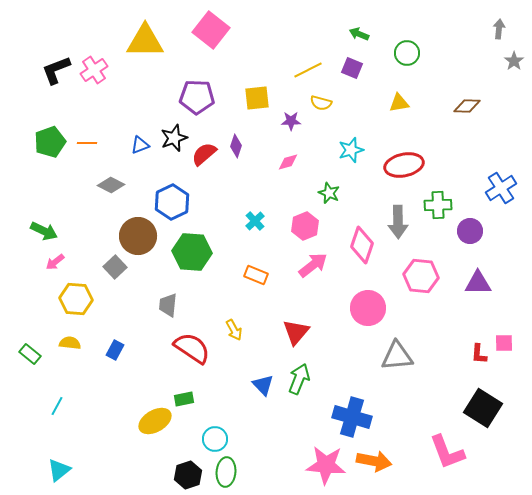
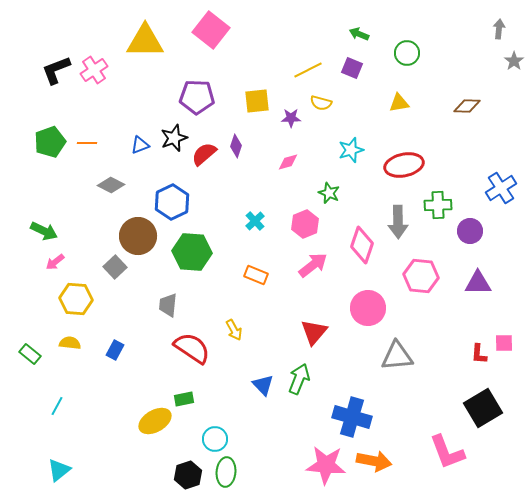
yellow square at (257, 98): moved 3 px down
purple star at (291, 121): moved 3 px up
pink hexagon at (305, 226): moved 2 px up
red triangle at (296, 332): moved 18 px right
black square at (483, 408): rotated 27 degrees clockwise
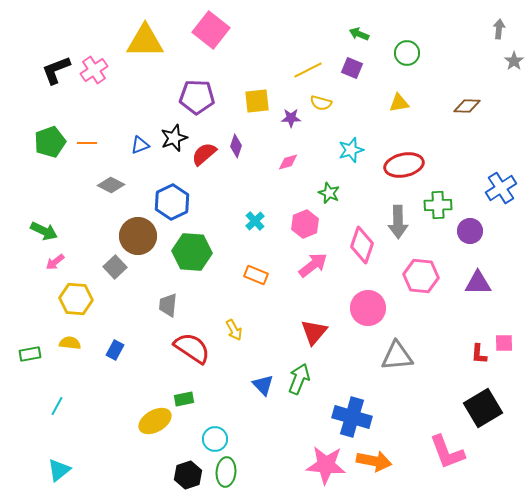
green rectangle at (30, 354): rotated 50 degrees counterclockwise
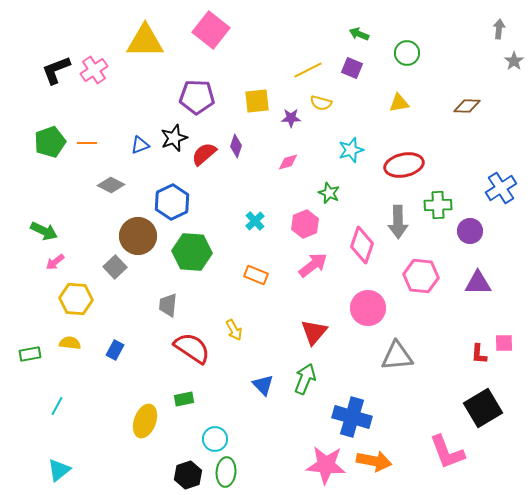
green arrow at (299, 379): moved 6 px right
yellow ellipse at (155, 421): moved 10 px left; rotated 40 degrees counterclockwise
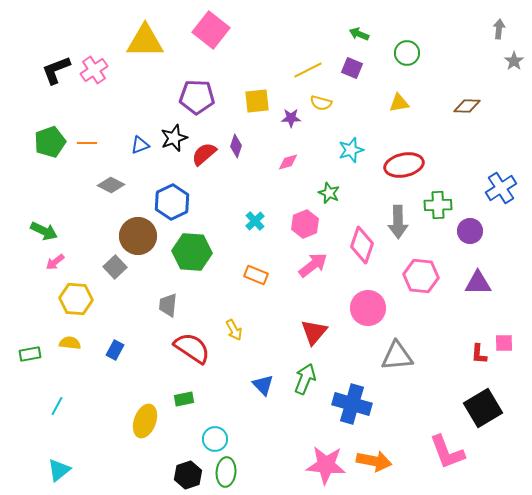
blue cross at (352, 417): moved 13 px up
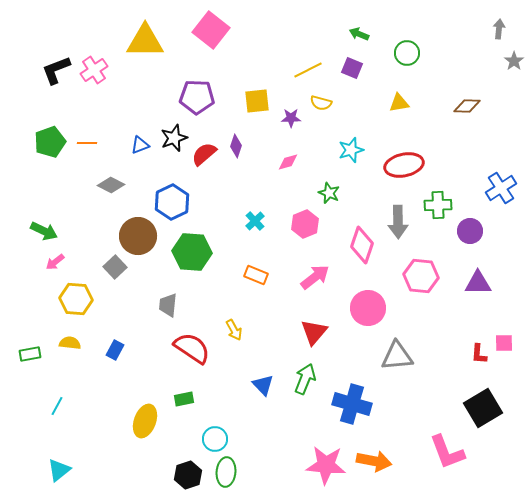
pink arrow at (313, 265): moved 2 px right, 12 px down
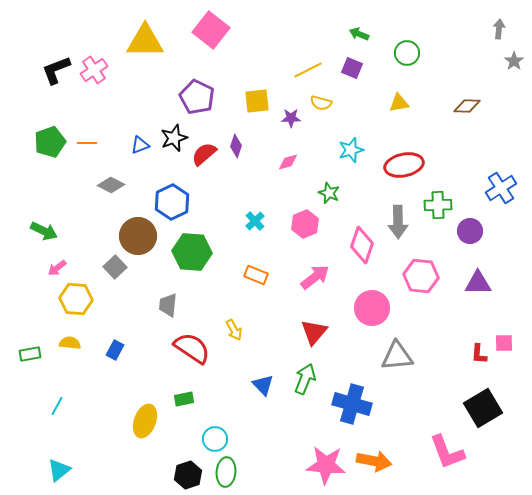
purple pentagon at (197, 97): rotated 24 degrees clockwise
pink arrow at (55, 262): moved 2 px right, 6 px down
pink circle at (368, 308): moved 4 px right
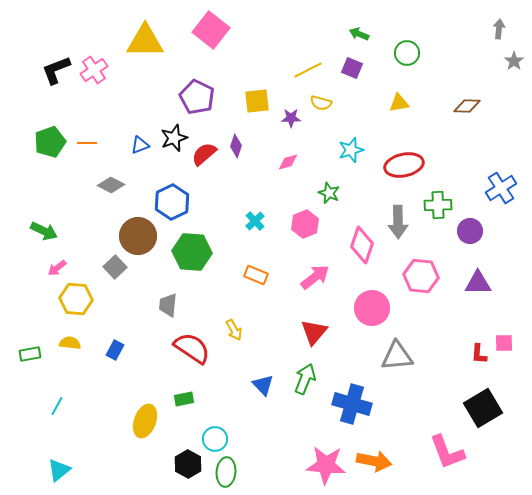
black hexagon at (188, 475): moved 11 px up; rotated 12 degrees counterclockwise
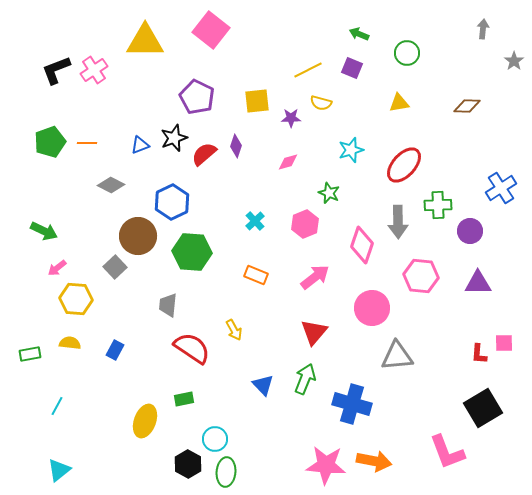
gray arrow at (499, 29): moved 16 px left
red ellipse at (404, 165): rotated 36 degrees counterclockwise
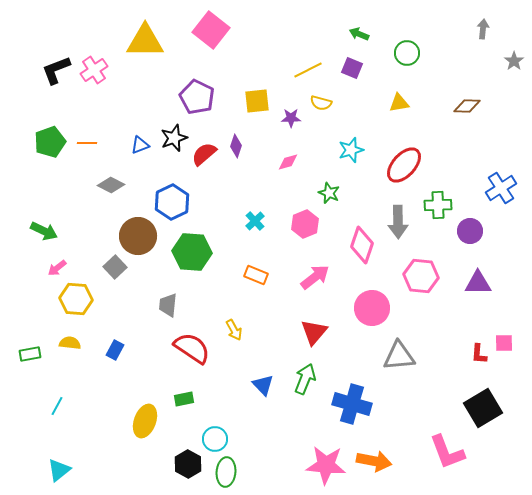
gray triangle at (397, 356): moved 2 px right
